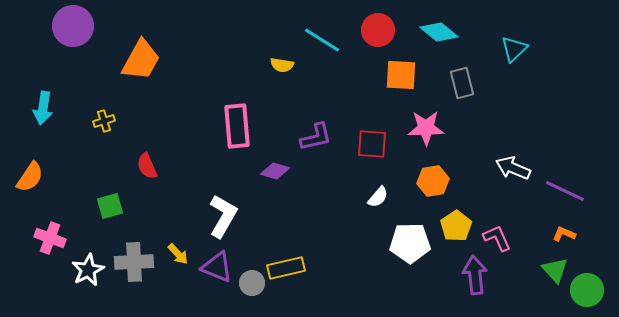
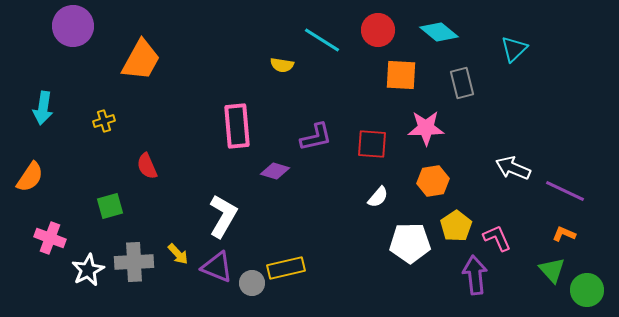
green triangle: moved 3 px left
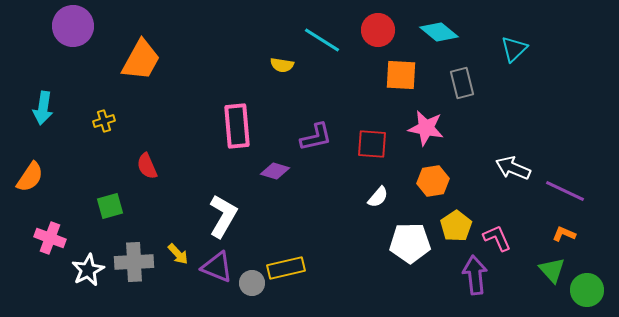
pink star: rotated 12 degrees clockwise
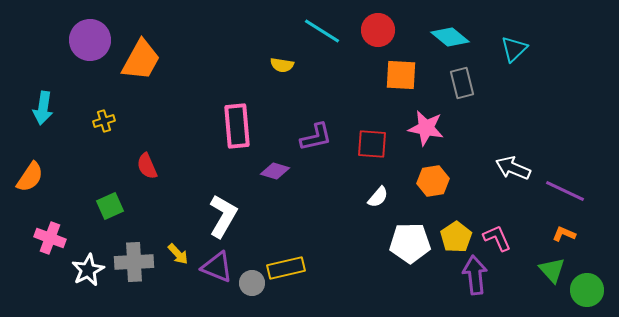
purple circle: moved 17 px right, 14 px down
cyan diamond: moved 11 px right, 5 px down
cyan line: moved 9 px up
green square: rotated 8 degrees counterclockwise
yellow pentagon: moved 11 px down
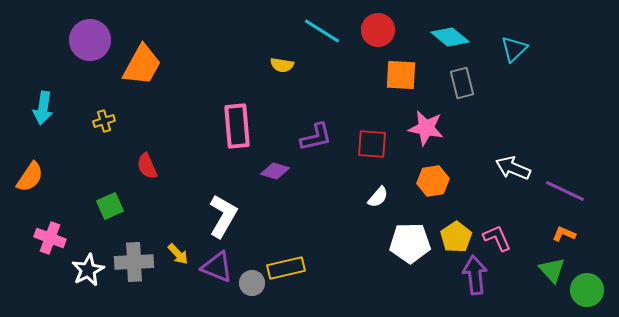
orange trapezoid: moved 1 px right, 5 px down
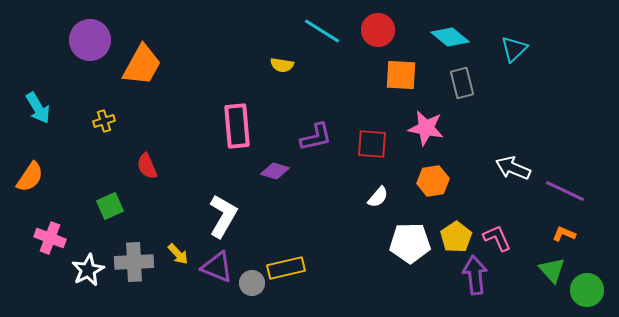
cyan arrow: moved 5 px left; rotated 40 degrees counterclockwise
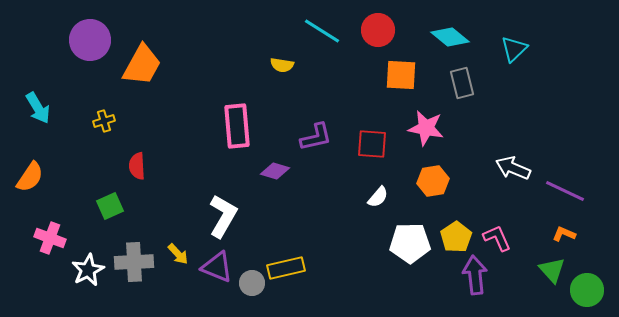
red semicircle: moved 10 px left; rotated 20 degrees clockwise
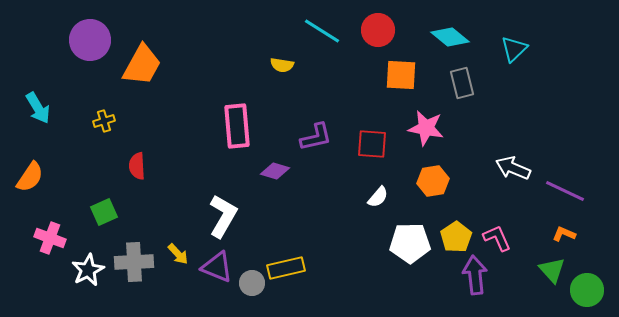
green square: moved 6 px left, 6 px down
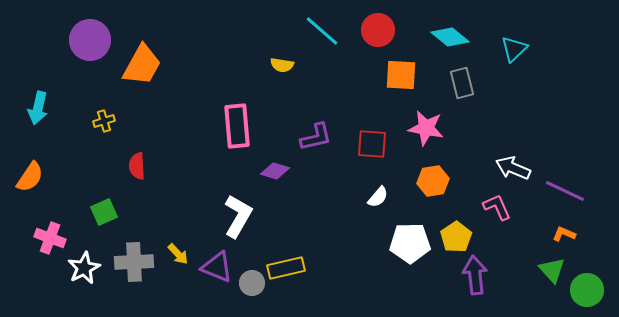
cyan line: rotated 9 degrees clockwise
cyan arrow: rotated 44 degrees clockwise
white L-shape: moved 15 px right
pink L-shape: moved 31 px up
white star: moved 4 px left, 2 px up
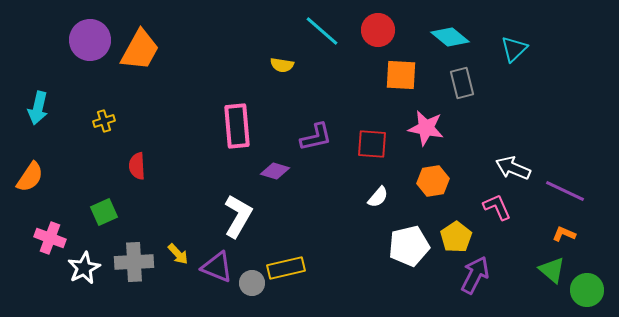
orange trapezoid: moved 2 px left, 15 px up
white pentagon: moved 1 px left, 3 px down; rotated 12 degrees counterclockwise
green triangle: rotated 8 degrees counterclockwise
purple arrow: rotated 33 degrees clockwise
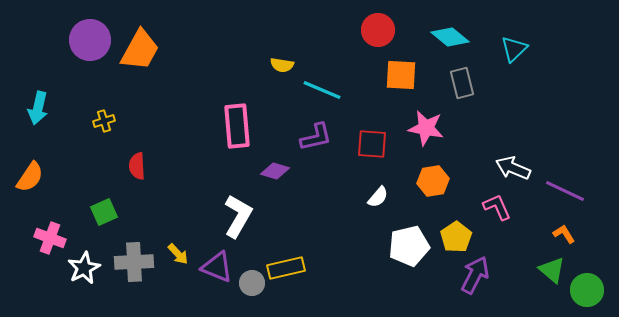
cyan line: moved 59 px down; rotated 18 degrees counterclockwise
orange L-shape: rotated 35 degrees clockwise
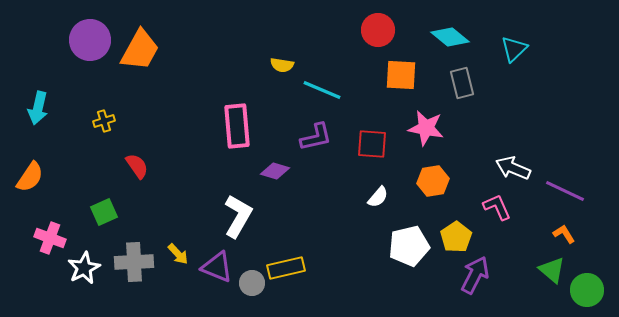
red semicircle: rotated 148 degrees clockwise
